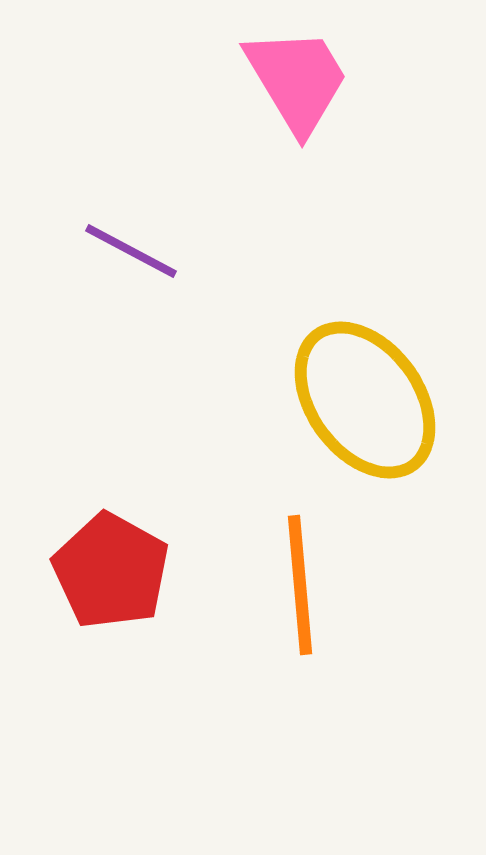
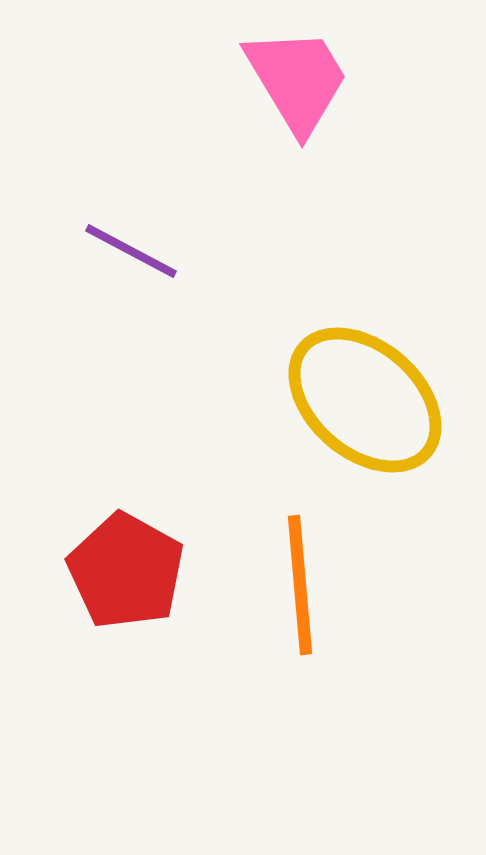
yellow ellipse: rotated 13 degrees counterclockwise
red pentagon: moved 15 px right
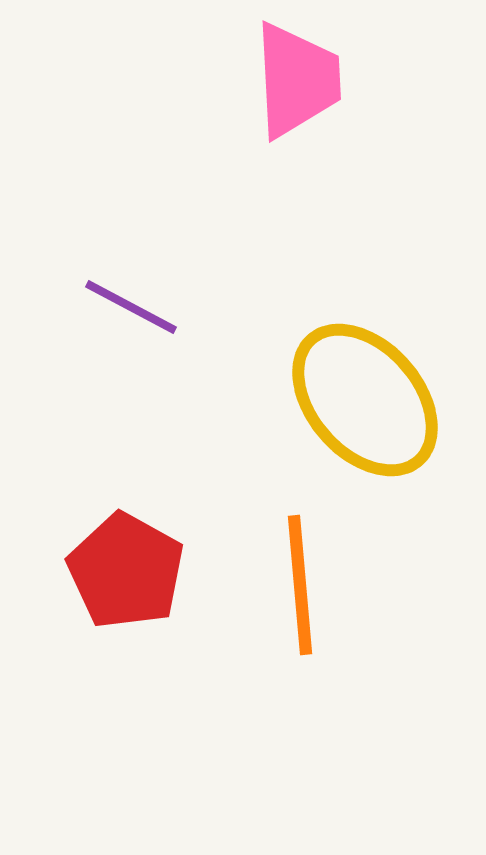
pink trapezoid: rotated 28 degrees clockwise
purple line: moved 56 px down
yellow ellipse: rotated 8 degrees clockwise
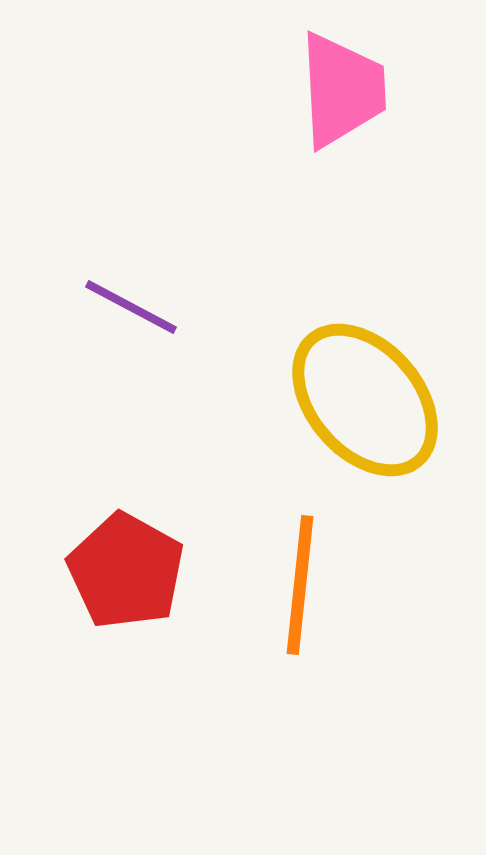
pink trapezoid: moved 45 px right, 10 px down
orange line: rotated 11 degrees clockwise
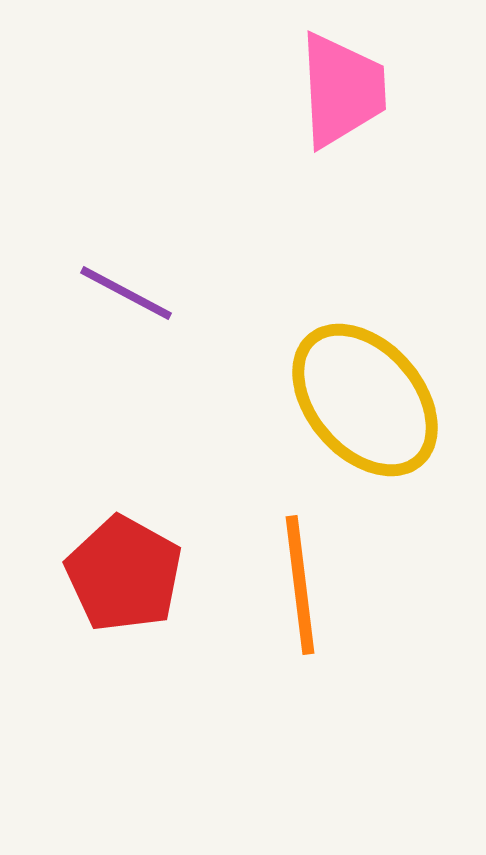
purple line: moved 5 px left, 14 px up
red pentagon: moved 2 px left, 3 px down
orange line: rotated 13 degrees counterclockwise
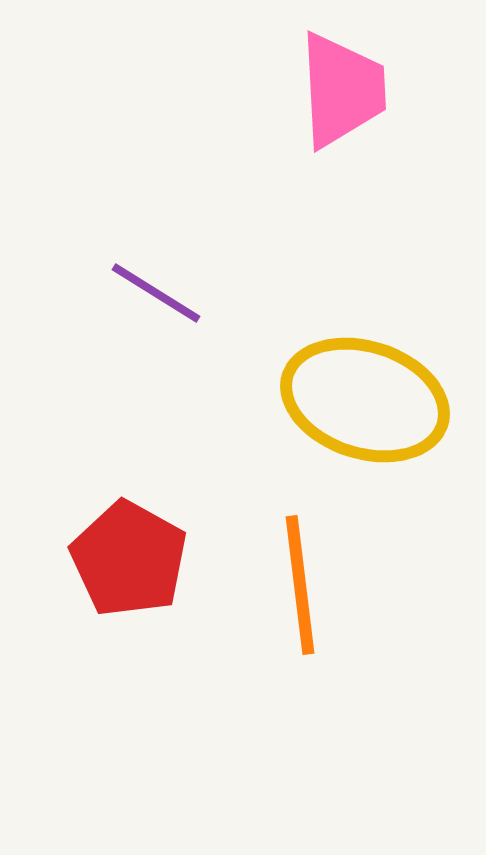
purple line: moved 30 px right; rotated 4 degrees clockwise
yellow ellipse: rotated 31 degrees counterclockwise
red pentagon: moved 5 px right, 15 px up
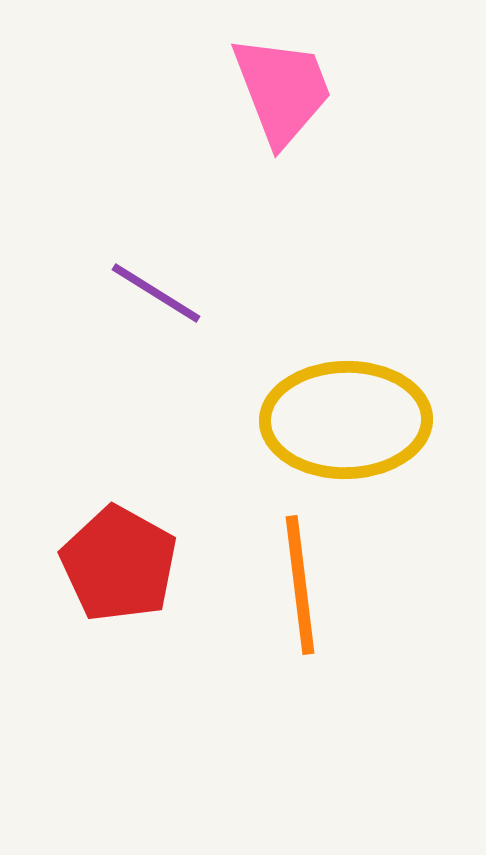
pink trapezoid: moved 60 px left; rotated 18 degrees counterclockwise
yellow ellipse: moved 19 px left, 20 px down; rotated 19 degrees counterclockwise
red pentagon: moved 10 px left, 5 px down
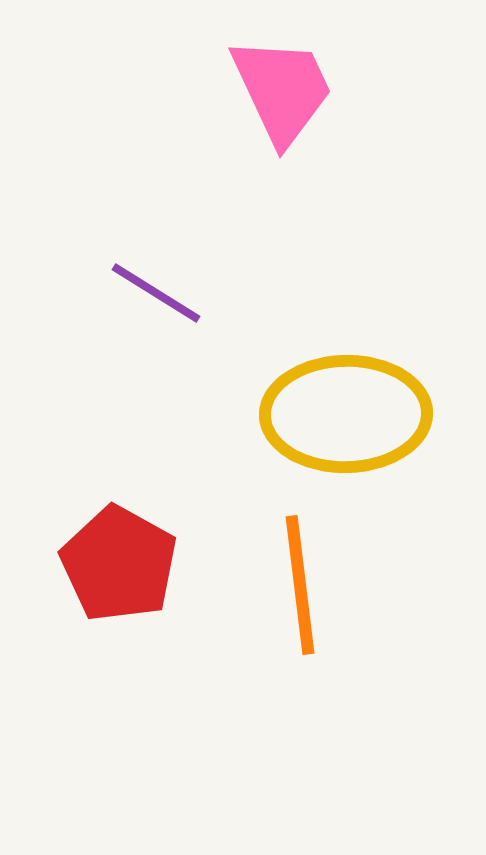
pink trapezoid: rotated 4 degrees counterclockwise
yellow ellipse: moved 6 px up
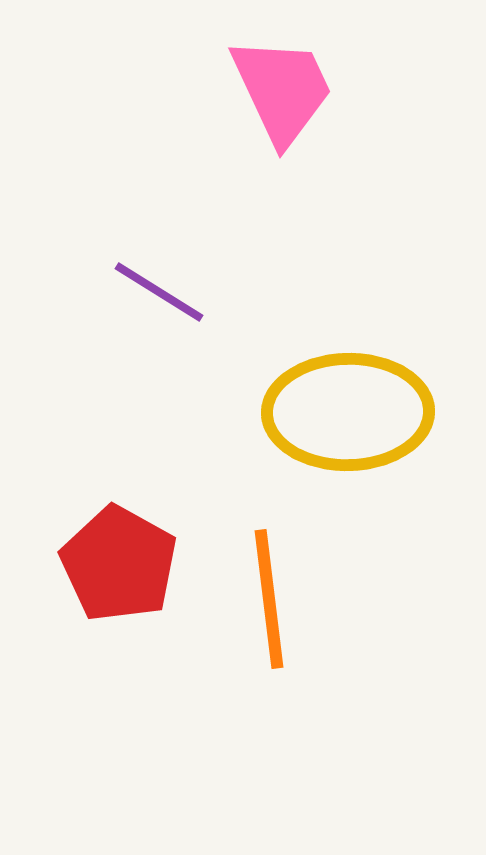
purple line: moved 3 px right, 1 px up
yellow ellipse: moved 2 px right, 2 px up
orange line: moved 31 px left, 14 px down
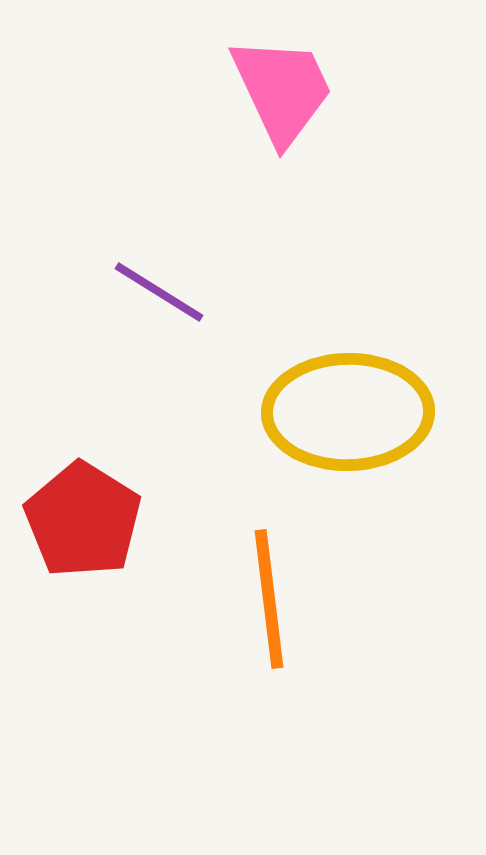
red pentagon: moved 36 px left, 44 px up; rotated 3 degrees clockwise
